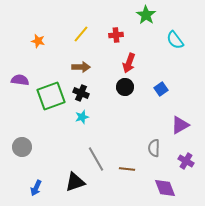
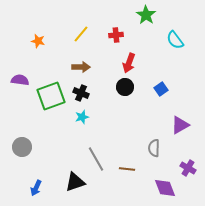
purple cross: moved 2 px right, 7 px down
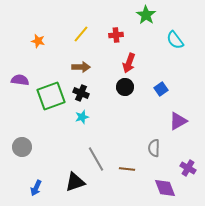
purple triangle: moved 2 px left, 4 px up
